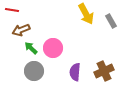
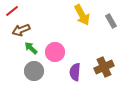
red line: moved 1 px down; rotated 48 degrees counterclockwise
yellow arrow: moved 4 px left, 1 px down
pink circle: moved 2 px right, 4 px down
brown cross: moved 4 px up
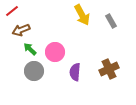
green arrow: moved 1 px left, 1 px down
brown cross: moved 5 px right, 2 px down
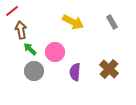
yellow arrow: moved 9 px left, 7 px down; rotated 35 degrees counterclockwise
gray rectangle: moved 1 px right, 1 px down
brown arrow: rotated 102 degrees clockwise
brown cross: rotated 24 degrees counterclockwise
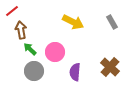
brown cross: moved 1 px right, 2 px up
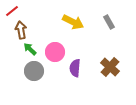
gray rectangle: moved 3 px left
purple semicircle: moved 4 px up
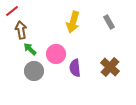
yellow arrow: rotated 80 degrees clockwise
pink circle: moved 1 px right, 2 px down
purple semicircle: rotated 12 degrees counterclockwise
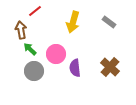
red line: moved 23 px right
gray rectangle: rotated 24 degrees counterclockwise
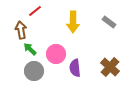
yellow arrow: rotated 15 degrees counterclockwise
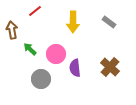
brown arrow: moved 9 px left
gray circle: moved 7 px right, 8 px down
